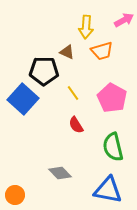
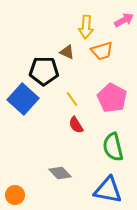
yellow line: moved 1 px left, 6 px down
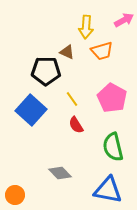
black pentagon: moved 2 px right
blue square: moved 8 px right, 11 px down
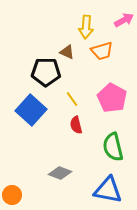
black pentagon: moved 1 px down
red semicircle: rotated 18 degrees clockwise
gray diamond: rotated 25 degrees counterclockwise
orange circle: moved 3 px left
